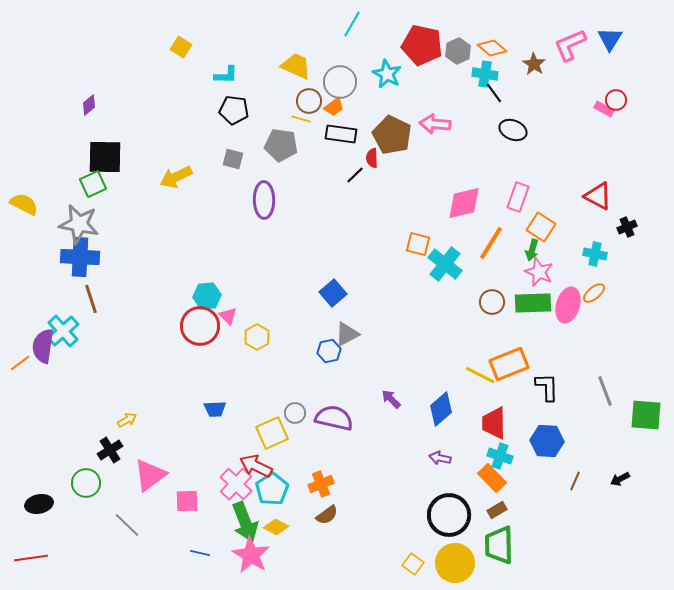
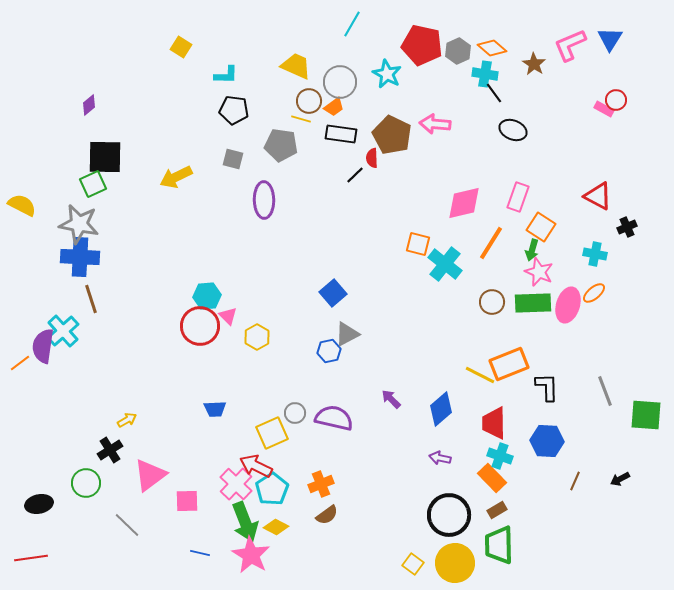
yellow semicircle at (24, 204): moved 2 px left, 1 px down
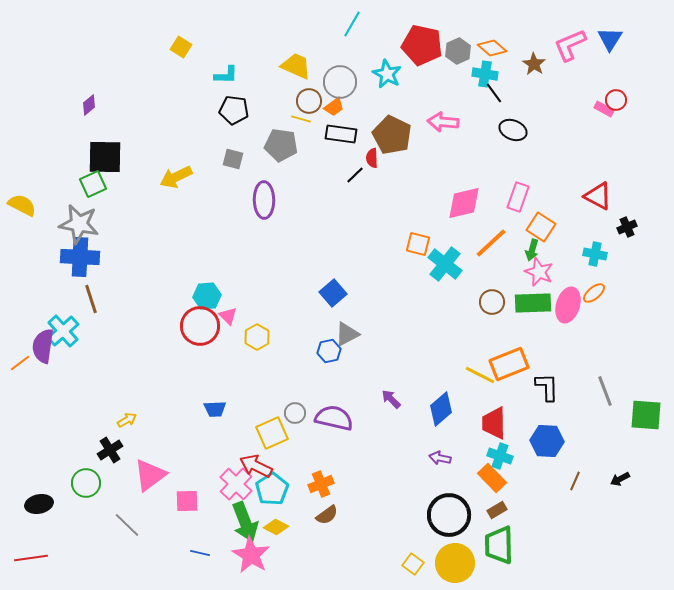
pink arrow at (435, 124): moved 8 px right, 2 px up
orange line at (491, 243): rotated 15 degrees clockwise
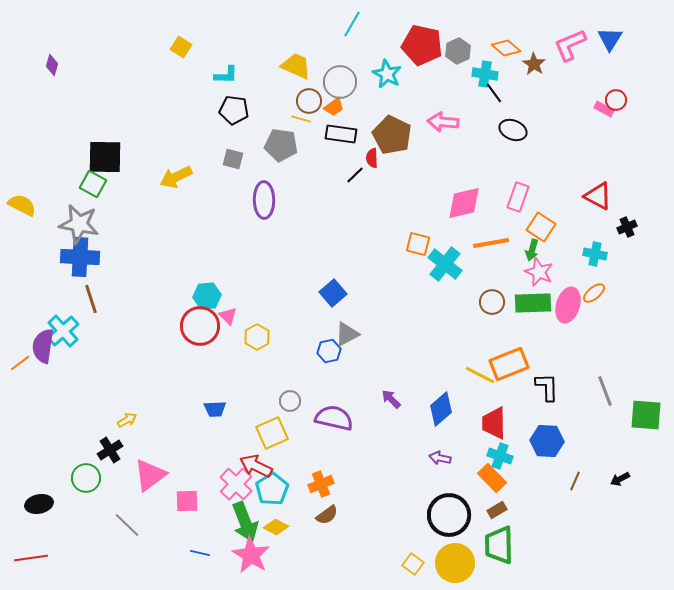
orange diamond at (492, 48): moved 14 px right
purple diamond at (89, 105): moved 37 px left, 40 px up; rotated 35 degrees counterclockwise
green square at (93, 184): rotated 36 degrees counterclockwise
orange line at (491, 243): rotated 33 degrees clockwise
gray circle at (295, 413): moved 5 px left, 12 px up
green circle at (86, 483): moved 5 px up
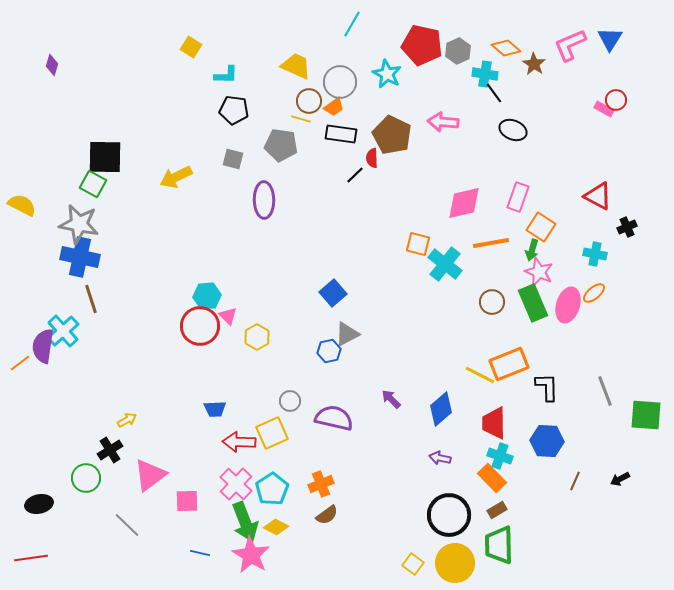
yellow square at (181, 47): moved 10 px right
blue cross at (80, 257): rotated 9 degrees clockwise
green rectangle at (533, 303): rotated 69 degrees clockwise
red arrow at (256, 466): moved 17 px left, 24 px up; rotated 24 degrees counterclockwise
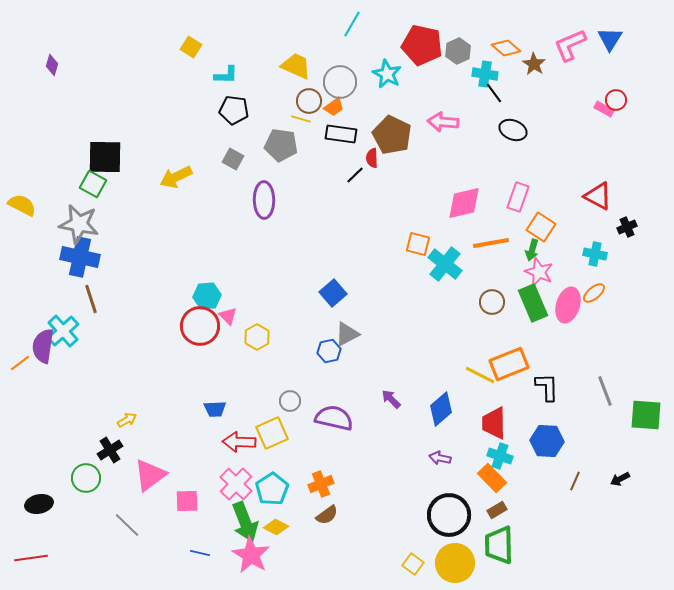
gray square at (233, 159): rotated 15 degrees clockwise
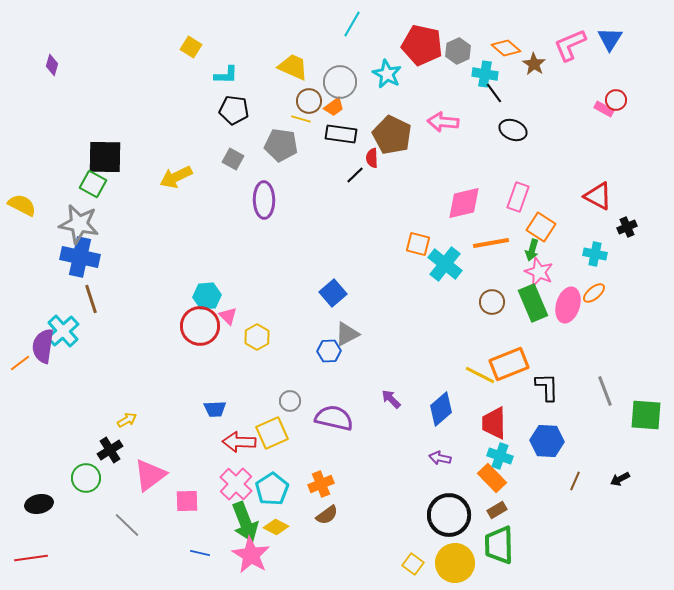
yellow trapezoid at (296, 66): moved 3 px left, 1 px down
blue hexagon at (329, 351): rotated 10 degrees clockwise
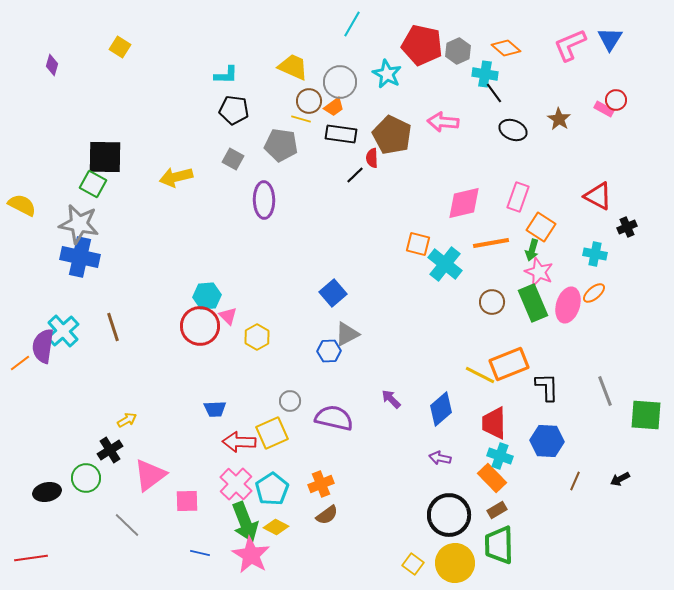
yellow square at (191, 47): moved 71 px left
brown star at (534, 64): moved 25 px right, 55 px down
yellow arrow at (176, 177): rotated 12 degrees clockwise
brown line at (91, 299): moved 22 px right, 28 px down
black ellipse at (39, 504): moved 8 px right, 12 px up
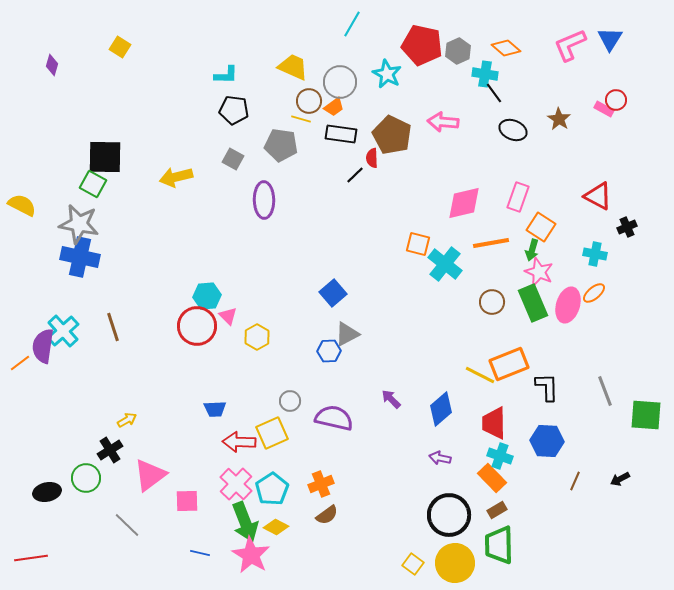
red circle at (200, 326): moved 3 px left
